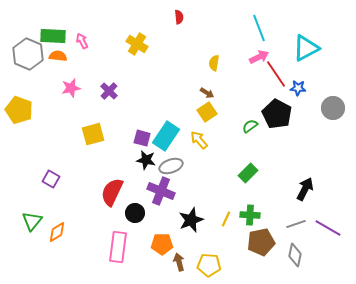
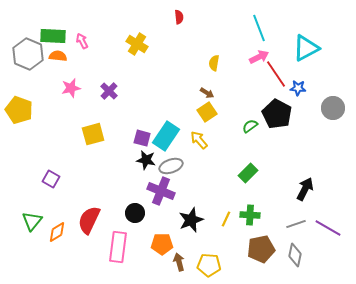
red semicircle at (112, 192): moved 23 px left, 28 px down
brown pentagon at (261, 242): moved 7 px down
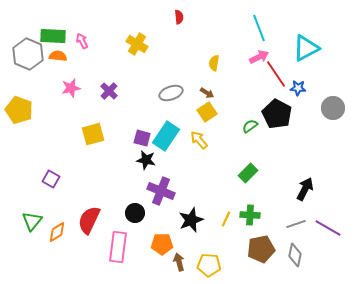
gray ellipse at (171, 166): moved 73 px up
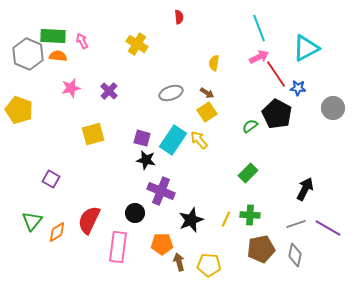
cyan rectangle at (166, 136): moved 7 px right, 4 px down
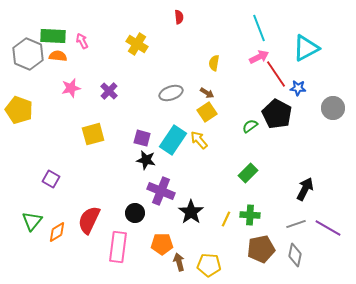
black star at (191, 220): moved 8 px up; rotated 15 degrees counterclockwise
